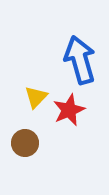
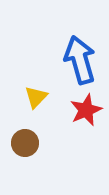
red star: moved 17 px right
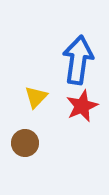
blue arrow: moved 2 px left; rotated 24 degrees clockwise
red star: moved 4 px left, 4 px up
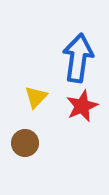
blue arrow: moved 2 px up
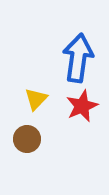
yellow triangle: moved 2 px down
brown circle: moved 2 px right, 4 px up
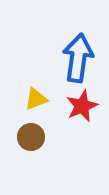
yellow triangle: rotated 25 degrees clockwise
brown circle: moved 4 px right, 2 px up
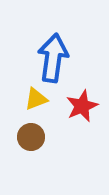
blue arrow: moved 25 px left
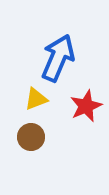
blue arrow: moved 5 px right; rotated 15 degrees clockwise
red star: moved 4 px right
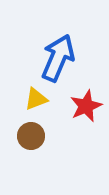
brown circle: moved 1 px up
